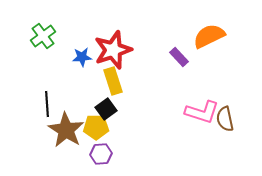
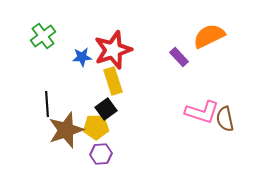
brown star: rotated 21 degrees clockwise
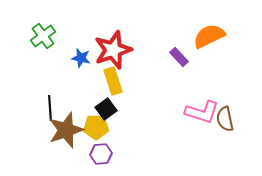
blue star: moved 1 px left, 1 px down; rotated 18 degrees clockwise
black line: moved 3 px right, 4 px down
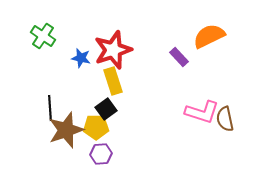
green cross: rotated 20 degrees counterclockwise
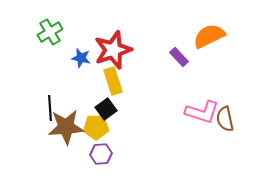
green cross: moved 7 px right, 4 px up; rotated 25 degrees clockwise
brown star: moved 3 px up; rotated 15 degrees clockwise
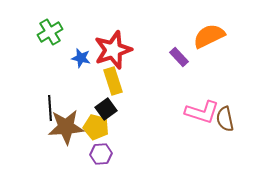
yellow pentagon: rotated 15 degrees clockwise
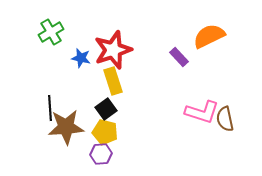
green cross: moved 1 px right
yellow pentagon: moved 9 px right, 5 px down
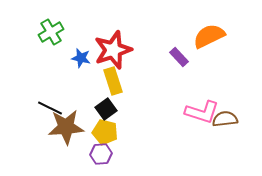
black line: rotated 60 degrees counterclockwise
brown semicircle: rotated 95 degrees clockwise
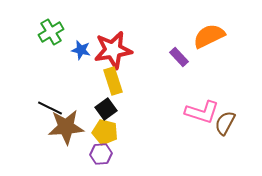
red star: rotated 9 degrees clockwise
blue star: moved 8 px up
brown semicircle: moved 4 px down; rotated 55 degrees counterclockwise
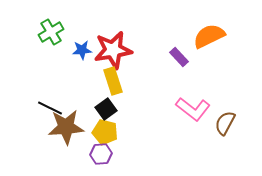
blue star: moved 1 px right; rotated 18 degrees counterclockwise
pink L-shape: moved 9 px left, 3 px up; rotated 20 degrees clockwise
